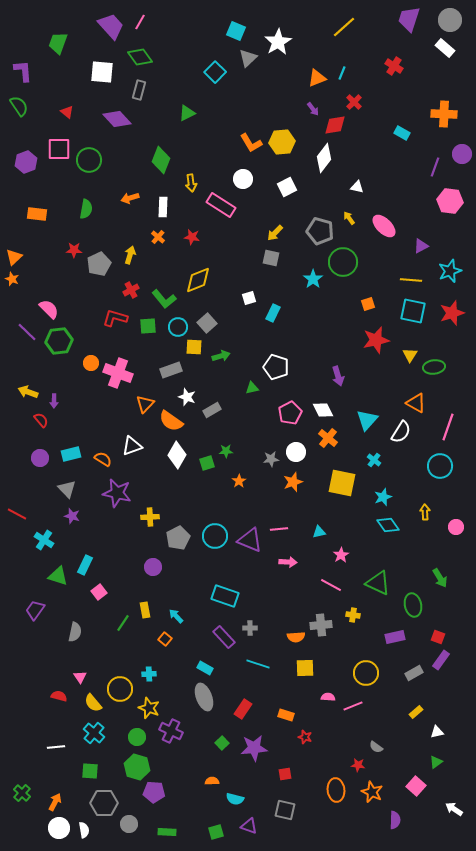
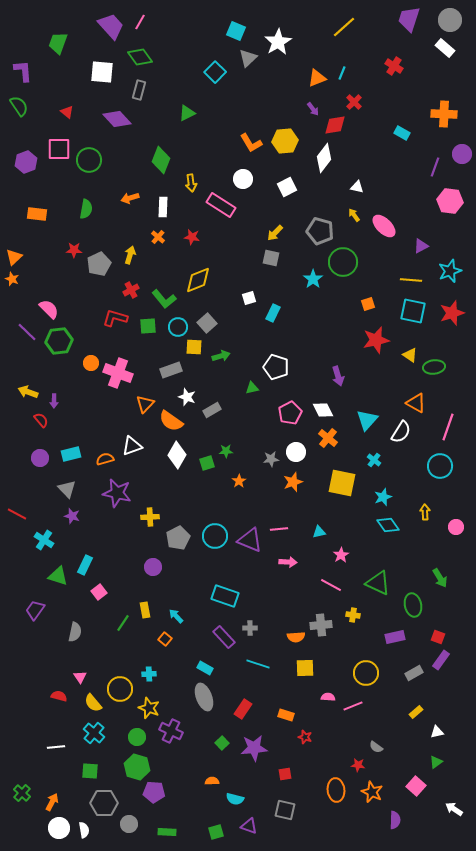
yellow hexagon at (282, 142): moved 3 px right, 1 px up
yellow arrow at (349, 218): moved 5 px right, 3 px up
yellow triangle at (410, 355): rotated 28 degrees counterclockwise
orange semicircle at (103, 459): moved 2 px right; rotated 48 degrees counterclockwise
orange arrow at (55, 802): moved 3 px left
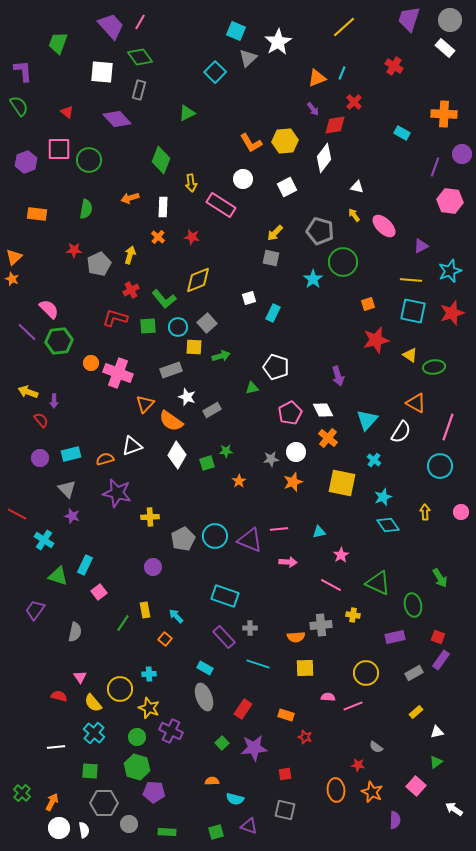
pink circle at (456, 527): moved 5 px right, 15 px up
gray pentagon at (178, 538): moved 5 px right, 1 px down
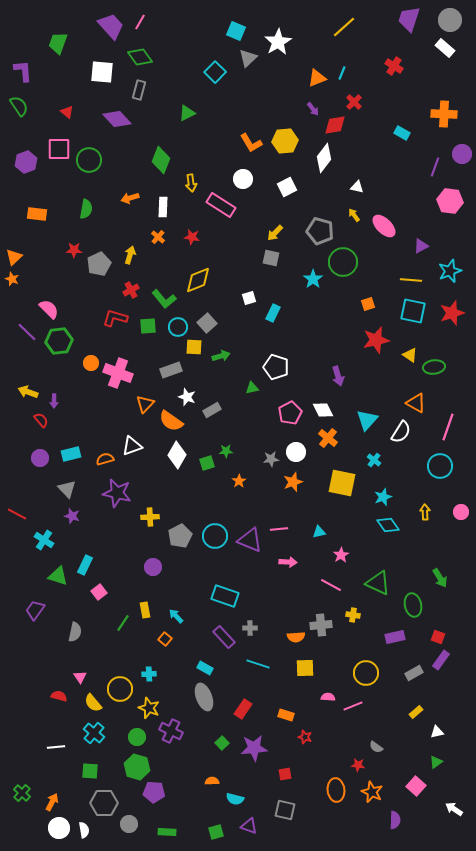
gray pentagon at (183, 539): moved 3 px left, 3 px up
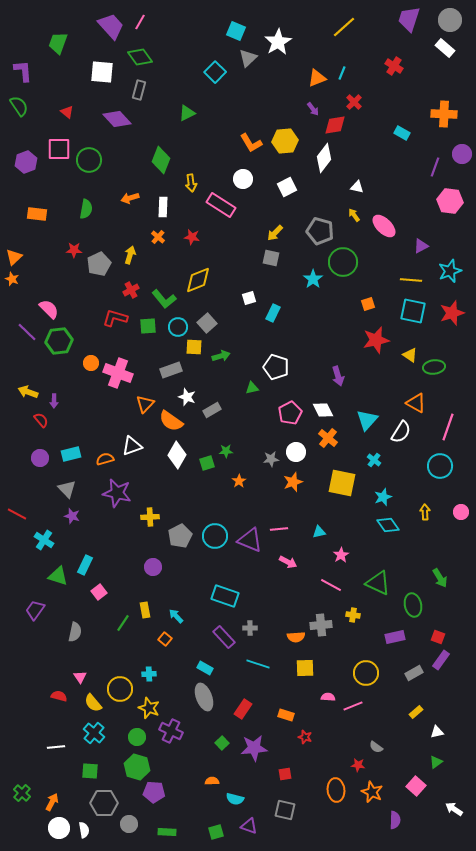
pink arrow at (288, 562): rotated 24 degrees clockwise
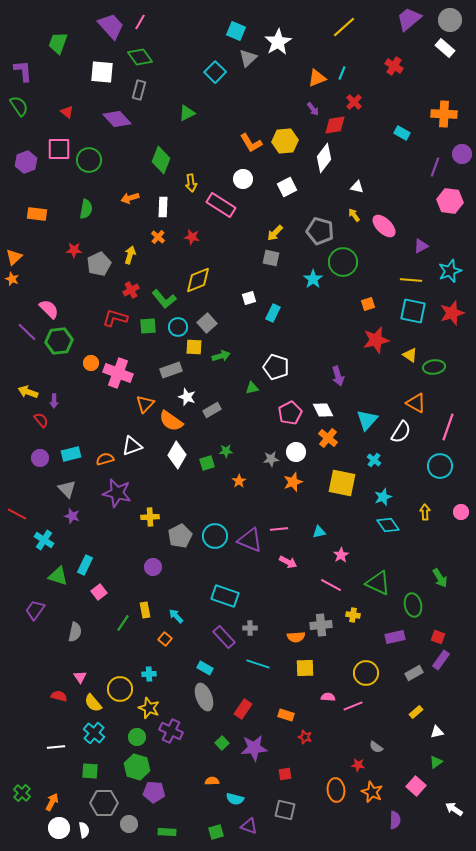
purple trapezoid at (409, 19): rotated 32 degrees clockwise
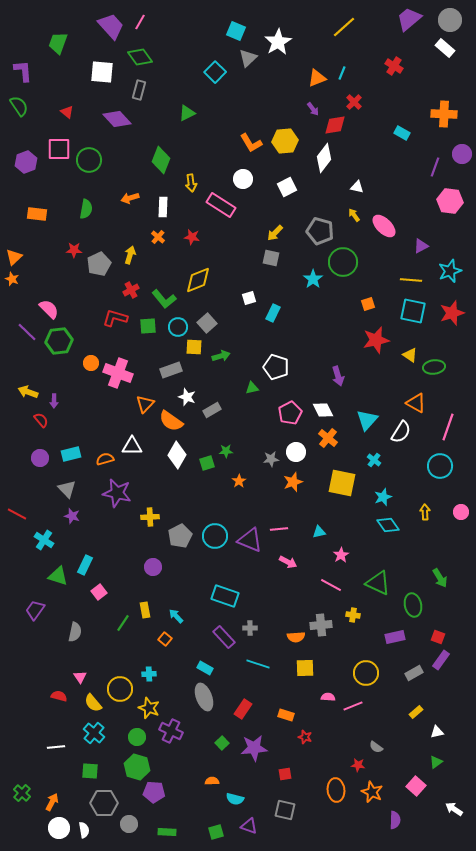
white triangle at (132, 446): rotated 20 degrees clockwise
